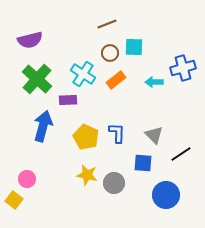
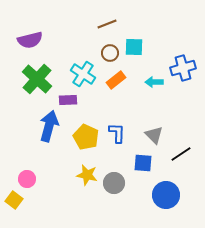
blue arrow: moved 6 px right
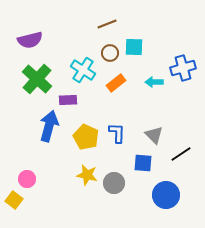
cyan cross: moved 4 px up
orange rectangle: moved 3 px down
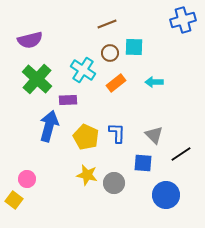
blue cross: moved 48 px up
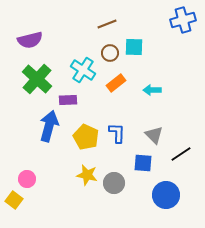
cyan arrow: moved 2 px left, 8 px down
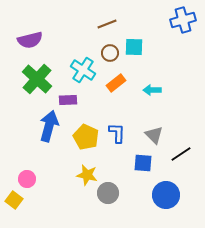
gray circle: moved 6 px left, 10 px down
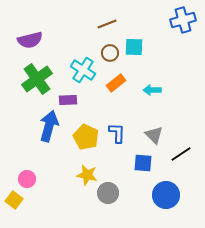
green cross: rotated 12 degrees clockwise
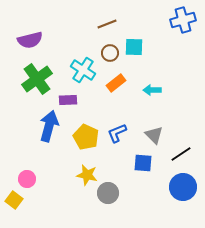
blue L-shape: rotated 115 degrees counterclockwise
blue circle: moved 17 px right, 8 px up
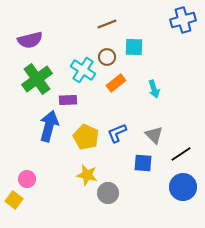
brown circle: moved 3 px left, 4 px down
cyan arrow: moved 2 px right, 1 px up; rotated 108 degrees counterclockwise
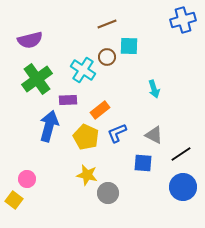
cyan square: moved 5 px left, 1 px up
orange rectangle: moved 16 px left, 27 px down
gray triangle: rotated 18 degrees counterclockwise
